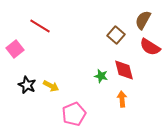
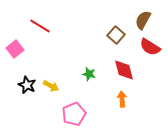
green star: moved 12 px left, 2 px up
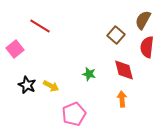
red semicircle: moved 3 px left; rotated 65 degrees clockwise
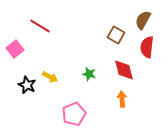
brown square: rotated 12 degrees counterclockwise
yellow arrow: moved 1 px left, 9 px up
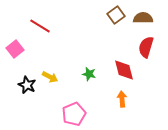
brown semicircle: moved 2 px up; rotated 60 degrees clockwise
brown square: moved 20 px up; rotated 24 degrees clockwise
red semicircle: moved 1 px left; rotated 10 degrees clockwise
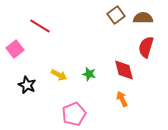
yellow arrow: moved 9 px right, 2 px up
orange arrow: rotated 21 degrees counterclockwise
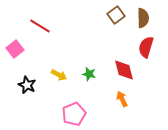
brown semicircle: rotated 90 degrees clockwise
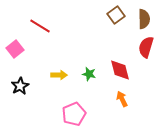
brown semicircle: moved 1 px right, 1 px down
red diamond: moved 4 px left
yellow arrow: rotated 28 degrees counterclockwise
black star: moved 7 px left, 1 px down; rotated 18 degrees clockwise
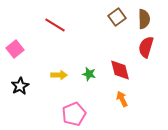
brown square: moved 1 px right, 2 px down
red line: moved 15 px right, 1 px up
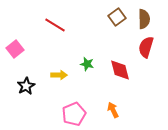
green star: moved 2 px left, 10 px up
black star: moved 6 px right
orange arrow: moved 9 px left, 11 px down
